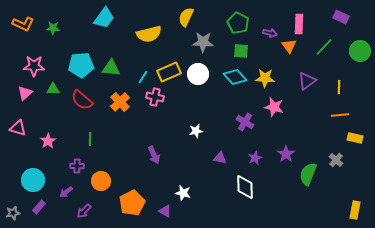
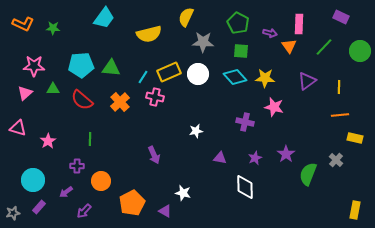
purple cross at (245, 122): rotated 18 degrees counterclockwise
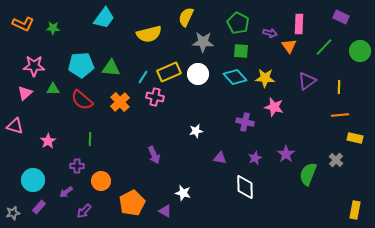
pink triangle at (18, 128): moved 3 px left, 2 px up
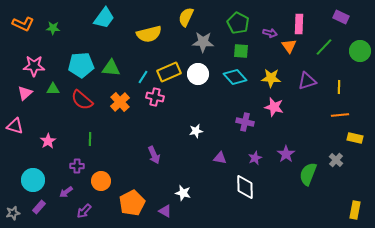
yellow star at (265, 78): moved 6 px right
purple triangle at (307, 81): rotated 18 degrees clockwise
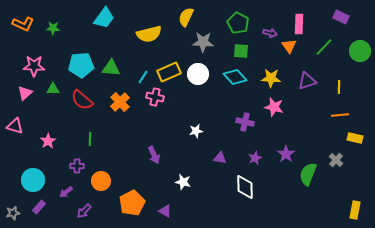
white star at (183, 193): moved 11 px up
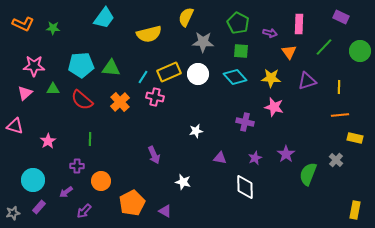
orange triangle at (289, 46): moved 6 px down
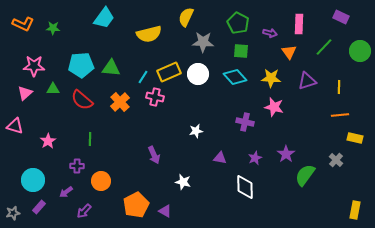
green semicircle at (308, 174): moved 3 px left, 1 px down; rotated 15 degrees clockwise
orange pentagon at (132, 203): moved 4 px right, 2 px down
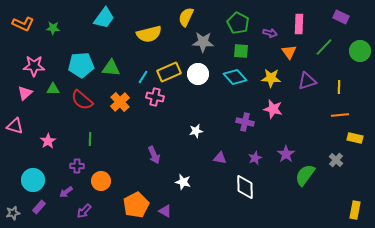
pink star at (274, 107): moved 1 px left, 2 px down
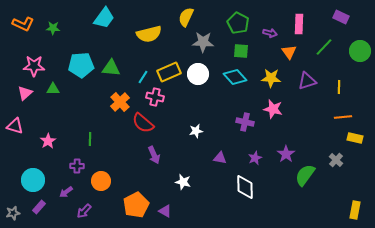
red semicircle at (82, 100): moved 61 px right, 23 px down
orange line at (340, 115): moved 3 px right, 2 px down
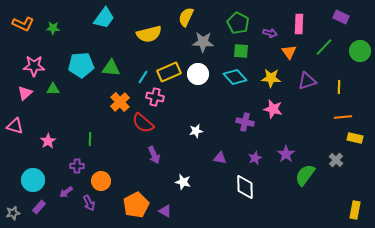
purple arrow at (84, 211): moved 5 px right, 8 px up; rotated 70 degrees counterclockwise
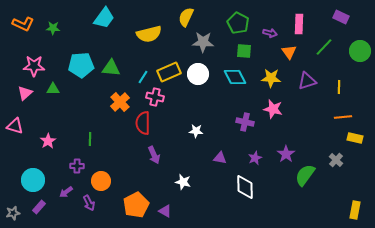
green square at (241, 51): moved 3 px right
cyan diamond at (235, 77): rotated 15 degrees clockwise
red semicircle at (143, 123): rotated 50 degrees clockwise
white star at (196, 131): rotated 16 degrees clockwise
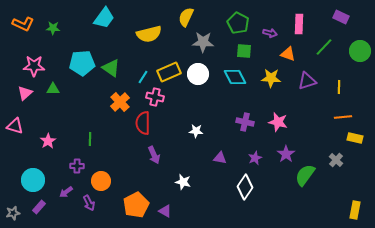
orange triangle at (289, 52): moved 1 px left, 2 px down; rotated 35 degrees counterclockwise
cyan pentagon at (81, 65): moved 1 px right, 2 px up
green triangle at (111, 68): rotated 30 degrees clockwise
pink star at (273, 109): moved 5 px right, 13 px down
white diamond at (245, 187): rotated 35 degrees clockwise
